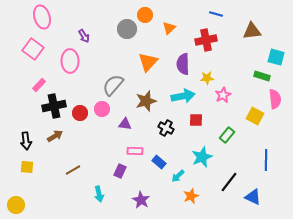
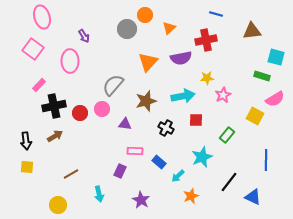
purple semicircle at (183, 64): moved 2 px left, 6 px up; rotated 100 degrees counterclockwise
pink semicircle at (275, 99): rotated 66 degrees clockwise
brown line at (73, 170): moved 2 px left, 4 px down
yellow circle at (16, 205): moved 42 px right
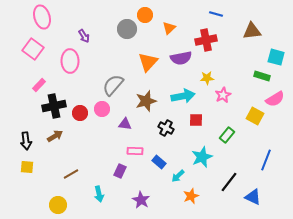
blue line at (266, 160): rotated 20 degrees clockwise
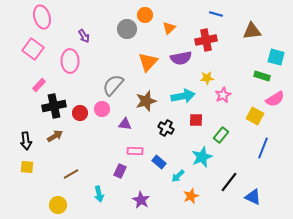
green rectangle at (227, 135): moved 6 px left
blue line at (266, 160): moved 3 px left, 12 px up
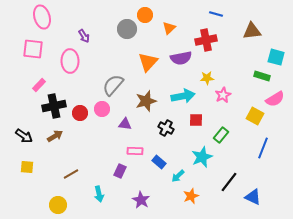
pink square at (33, 49): rotated 30 degrees counterclockwise
black arrow at (26, 141): moved 2 px left, 5 px up; rotated 48 degrees counterclockwise
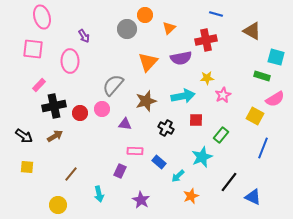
brown triangle at (252, 31): rotated 36 degrees clockwise
brown line at (71, 174): rotated 21 degrees counterclockwise
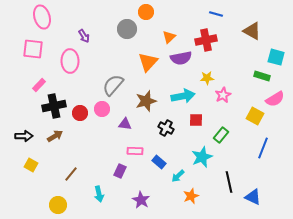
orange circle at (145, 15): moved 1 px right, 3 px up
orange triangle at (169, 28): moved 9 px down
black arrow at (24, 136): rotated 36 degrees counterclockwise
yellow square at (27, 167): moved 4 px right, 2 px up; rotated 24 degrees clockwise
black line at (229, 182): rotated 50 degrees counterclockwise
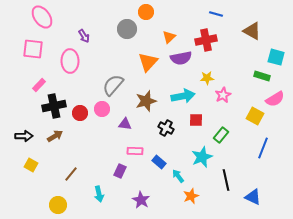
pink ellipse at (42, 17): rotated 20 degrees counterclockwise
cyan arrow at (178, 176): rotated 96 degrees clockwise
black line at (229, 182): moved 3 px left, 2 px up
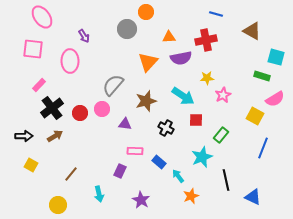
orange triangle at (169, 37): rotated 40 degrees clockwise
cyan arrow at (183, 96): rotated 45 degrees clockwise
black cross at (54, 106): moved 2 px left, 2 px down; rotated 25 degrees counterclockwise
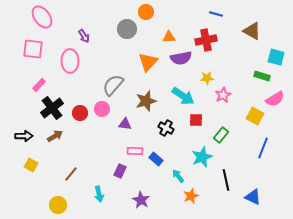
blue rectangle at (159, 162): moved 3 px left, 3 px up
